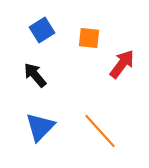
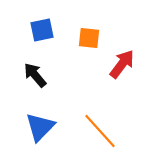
blue square: rotated 20 degrees clockwise
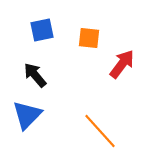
blue triangle: moved 13 px left, 12 px up
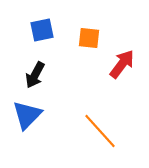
black arrow: rotated 112 degrees counterclockwise
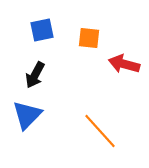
red arrow: moved 2 px right; rotated 112 degrees counterclockwise
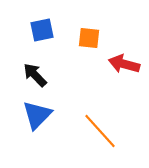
black arrow: rotated 108 degrees clockwise
blue triangle: moved 10 px right
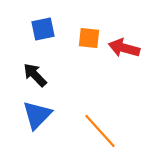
blue square: moved 1 px right, 1 px up
red arrow: moved 16 px up
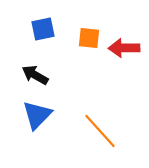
red arrow: rotated 16 degrees counterclockwise
black arrow: rotated 16 degrees counterclockwise
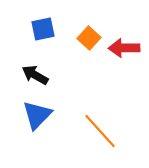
orange square: rotated 35 degrees clockwise
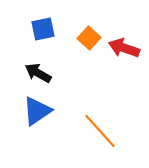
red arrow: rotated 20 degrees clockwise
black arrow: moved 3 px right, 2 px up
blue triangle: moved 4 px up; rotated 12 degrees clockwise
